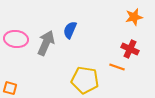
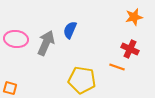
yellow pentagon: moved 3 px left
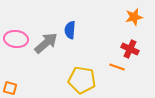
blue semicircle: rotated 18 degrees counterclockwise
gray arrow: rotated 25 degrees clockwise
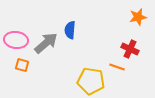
orange star: moved 4 px right
pink ellipse: moved 1 px down
yellow pentagon: moved 9 px right, 1 px down
orange square: moved 12 px right, 23 px up
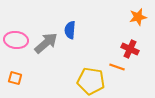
orange square: moved 7 px left, 13 px down
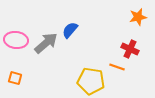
blue semicircle: rotated 36 degrees clockwise
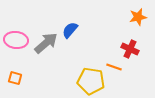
orange line: moved 3 px left
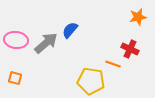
orange line: moved 1 px left, 3 px up
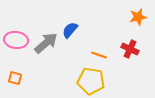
orange line: moved 14 px left, 9 px up
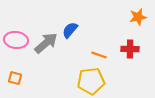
red cross: rotated 24 degrees counterclockwise
yellow pentagon: rotated 16 degrees counterclockwise
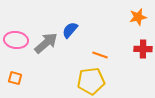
red cross: moved 13 px right
orange line: moved 1 px right
